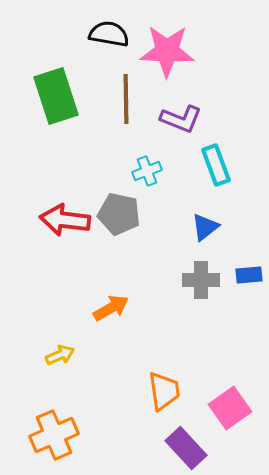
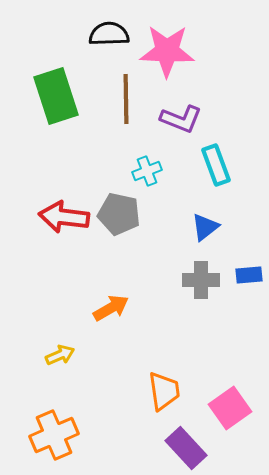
black semicircle: rotated 12 degrees counterclockwise
red arrow: moved 1 px left, 3 px up
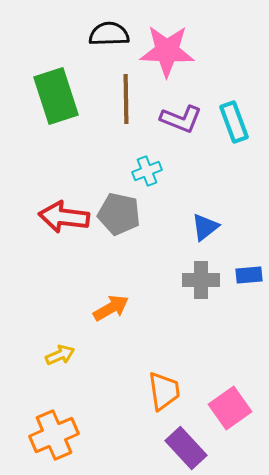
cyan rectangle: moved 18 px right, 43 px up
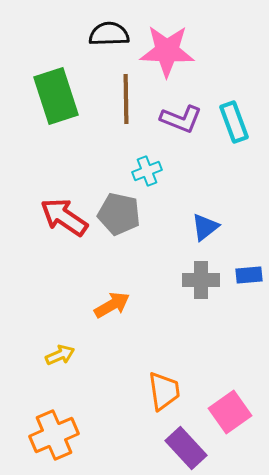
red arrow: rotated 27 degrees clockwise
orange arrow: moved 1 px right, 3 px up
pink square: moved 4 px down
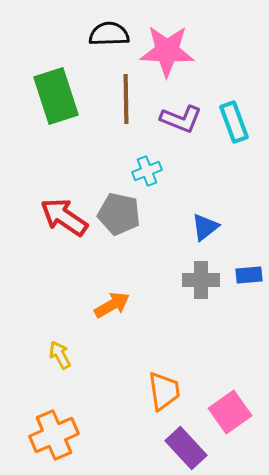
yellow arrow: rotated 96 degrees counterclockwise
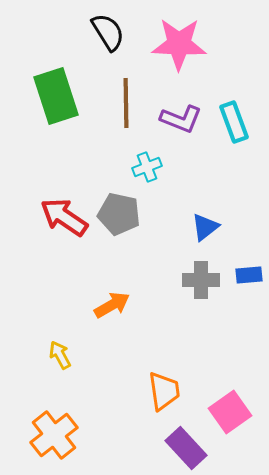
black semicircle: moved 1 px left, 2 px up; rotated 60 degrees clockwise
pink star: moved 12 px right, 7 px up
brown line: moved 4 px down
cyan cross: moved 4 px up
orange cross: rotated 15 degrees counterclockwise
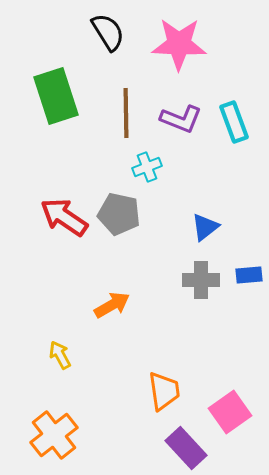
brown line: moved 10 px down
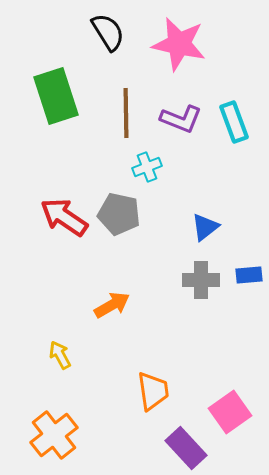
pink star: rotated 10 degrees clockwise
orange trapezoid: moved 11 px left
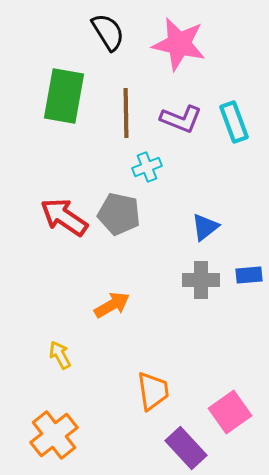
green rectangle: moved 8 px right; rotated 28 degrees clockwise
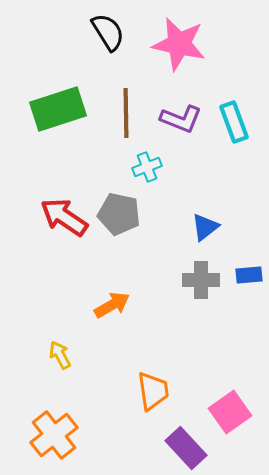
green rectangle: moved 6 px left, 13 px down; rotated 62 degrees clockwise
